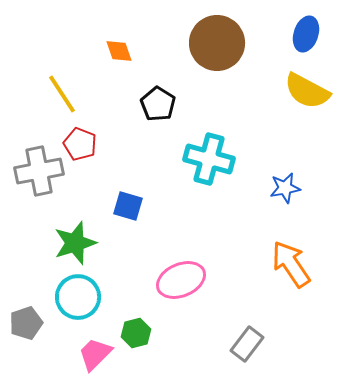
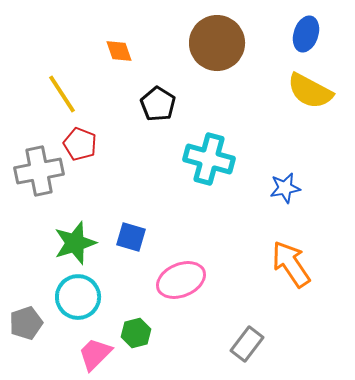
yellow semicircle: moved 3 px right
blue square: moved 3 px right, 31 px down
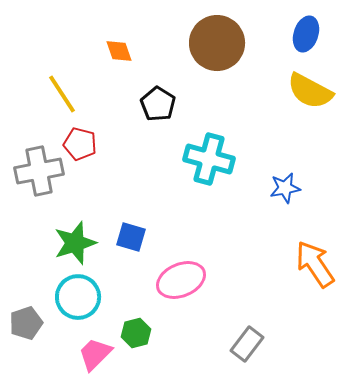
red pentagon: rotated 8 degrees counterclockwise
orange arrow: moved 24 px right
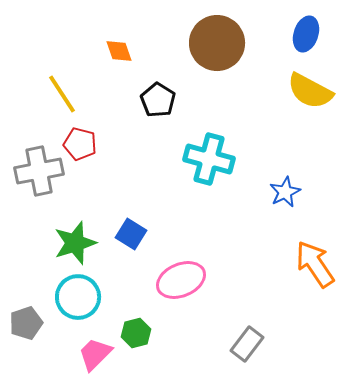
black pentagon: moved 4 px up
blue star: moved 4 px down; rotated 16 degrees counterclockwise
blue square: moved 3 px up; rotated 16 degrees clockwise
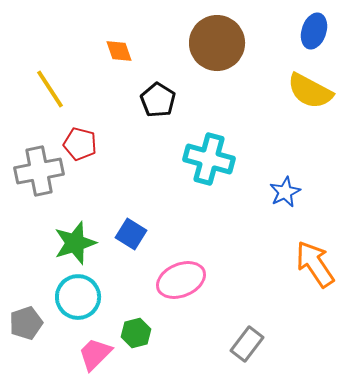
blue ellipse: moved 8 px right, 3 px up
yellow line: moved 12 px left, 5 px up
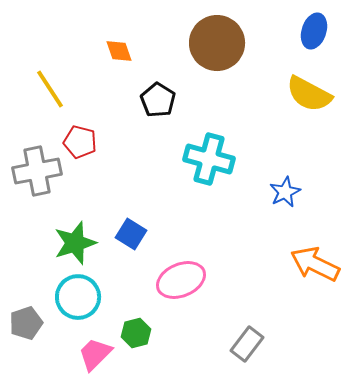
yellow semicircle: moved 1 px left, 3 px down
red pentagon: moved 2 px up
gray cross: moved 2 px left
orange arrow: rotated 30 degrees counterclockwise
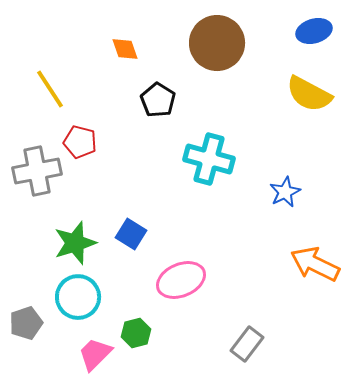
blue ellipse: rotated 56 degrees clockwise
orange diamond: moved 6 px right, 2 px up
